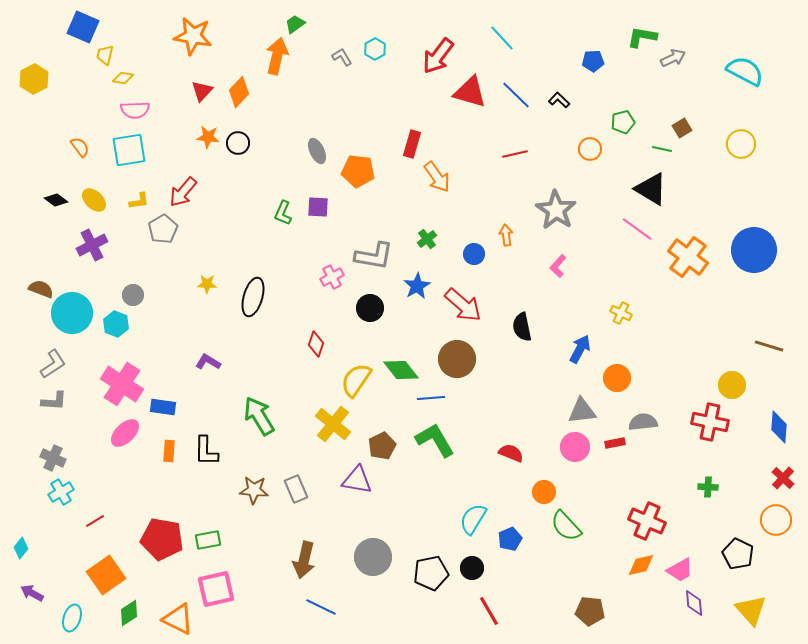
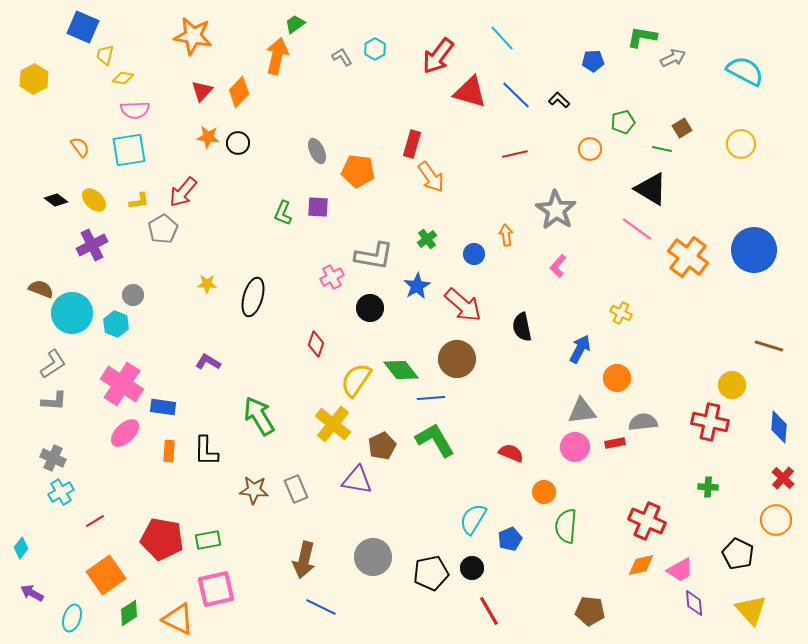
orange arrow at (437, 177): moved 6 px left
green semicircle at (566, 526): rotated 48 degrees clockwise
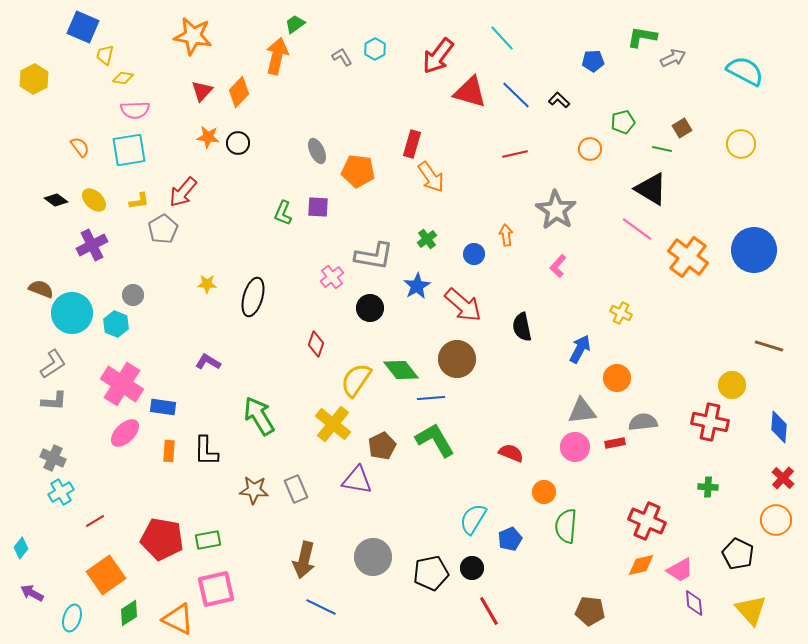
pink cross at (332, 277): rotated 10 degrees counterclockwise
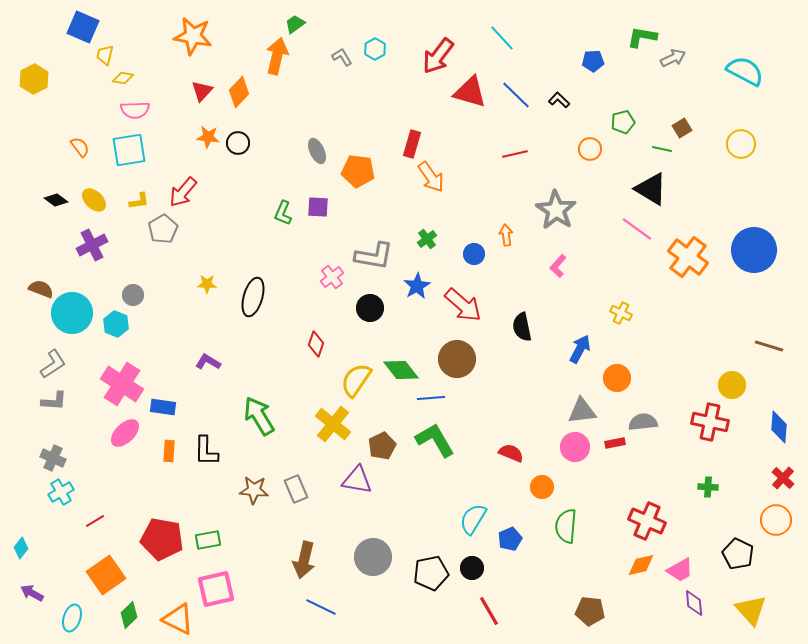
orange circle at (544, 492): moved 2 px left, 5 px up
green diamond at (129, 613): moved 2 px down; rotated 12 degrees counterclockwise
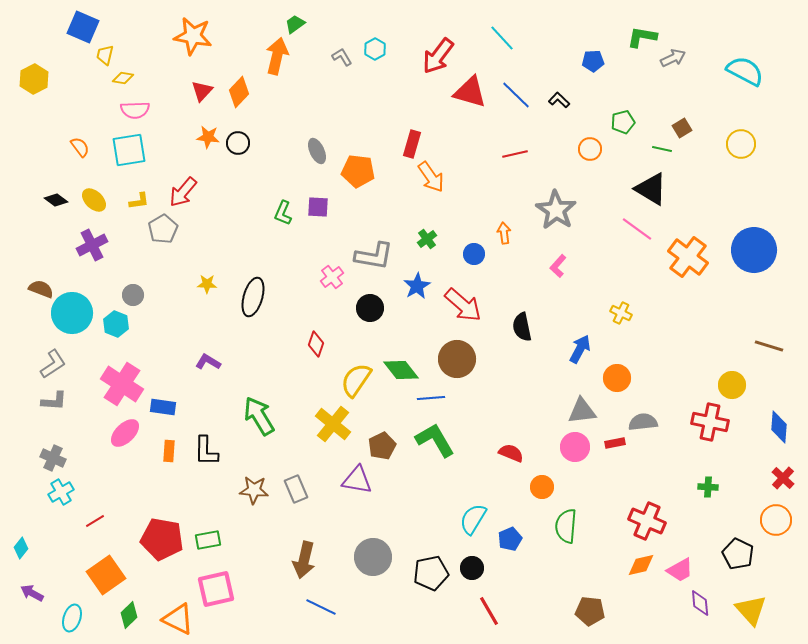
orange arrow at (506, 235): moved 2 px left, 2 px up
purple diamond at (694, 603): moved 6 px right
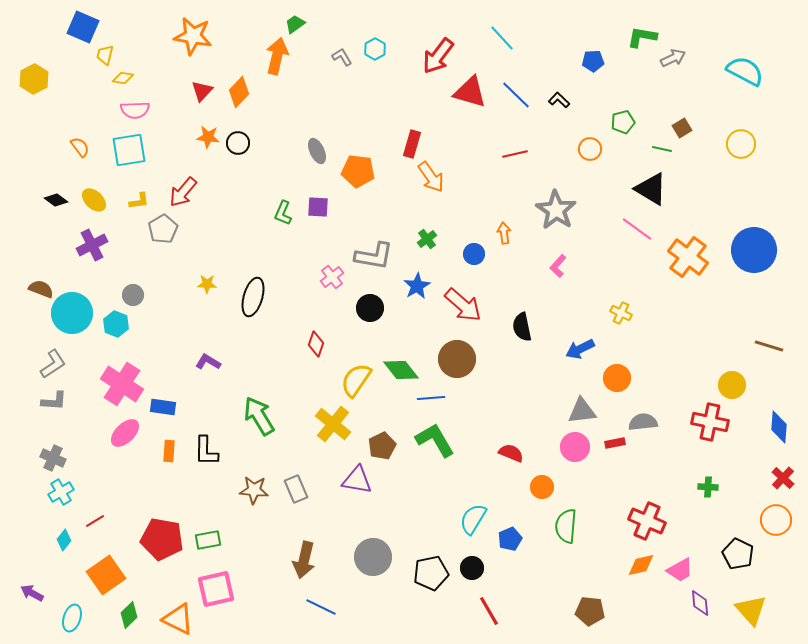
blue arrow at (580, 349): rotated 144 degrees counterclockwise
cyan diamond at (21, 548): moved 43 px right, 8 px up
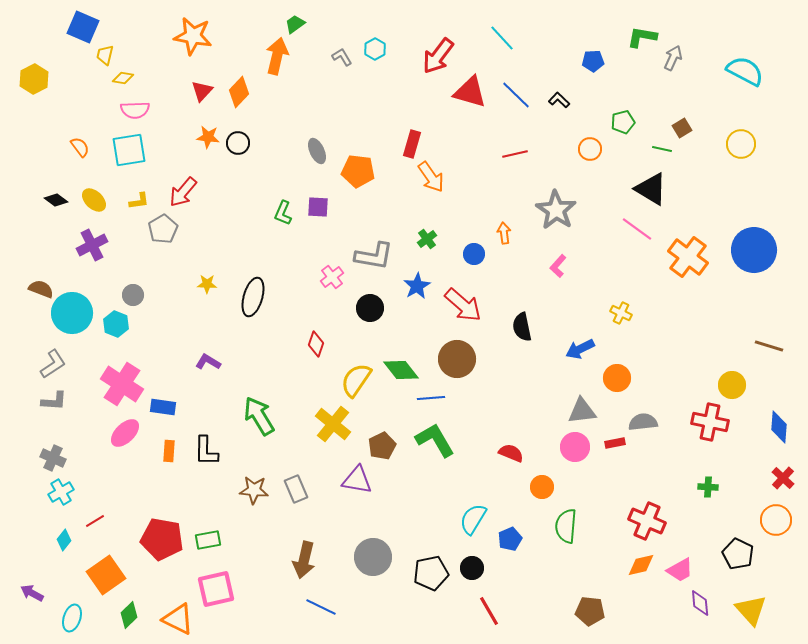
gray arrow at (673, 58): rotated 40 degrees counterclockwise
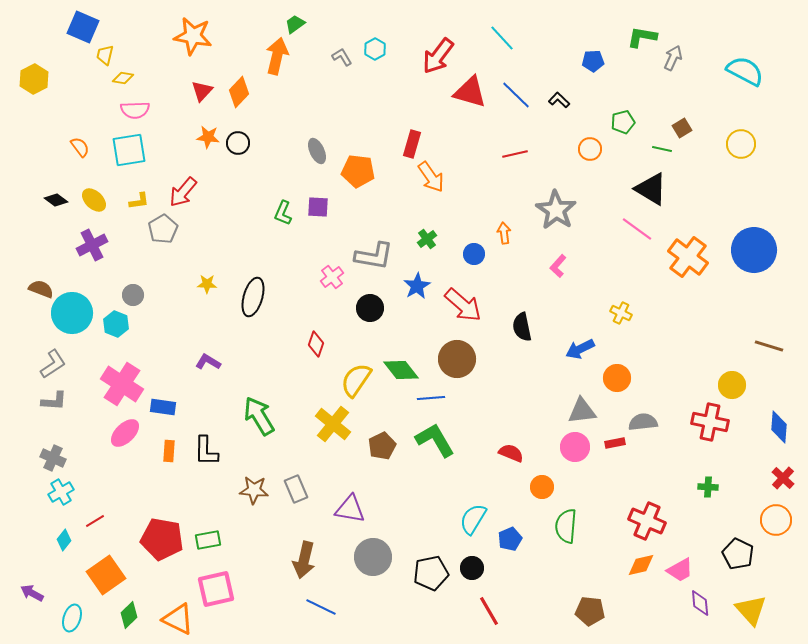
purple triangle at (357, 480): moved 7 px left, 29 px down
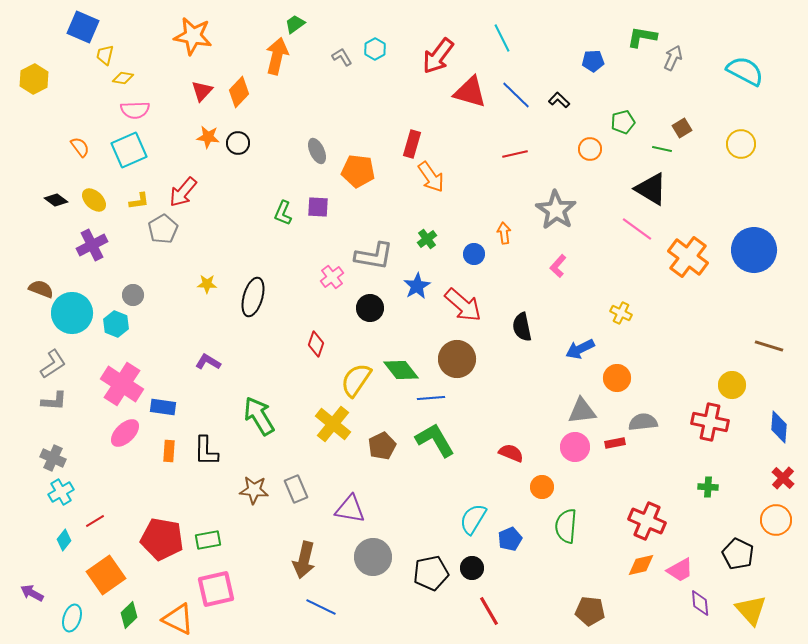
cyan line at (502, 38): rotated 16 degrees clockwise
cyan square at (129, 150): rotated 15 degrees counterclockwise
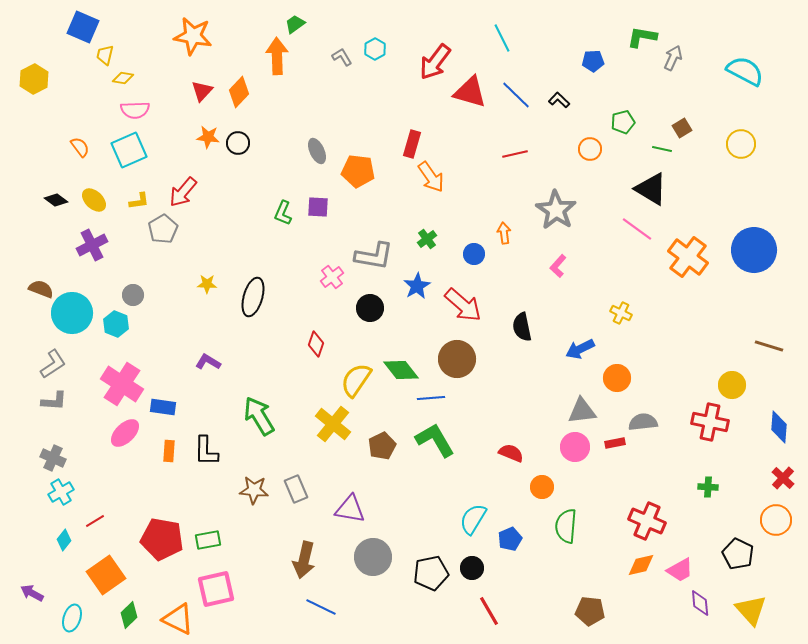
orange arrow at (277, 56): rotated 15 degrees counterclockwise
red arrow at (438, 56): moved 3 px left, 6 px down
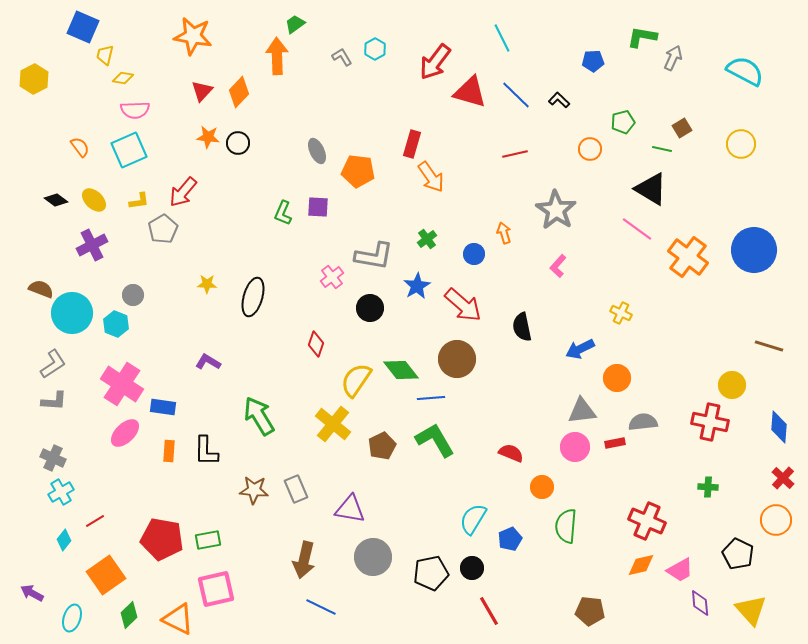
orange arrow at (504, 233): rotated 10 degrees counterclockwise
